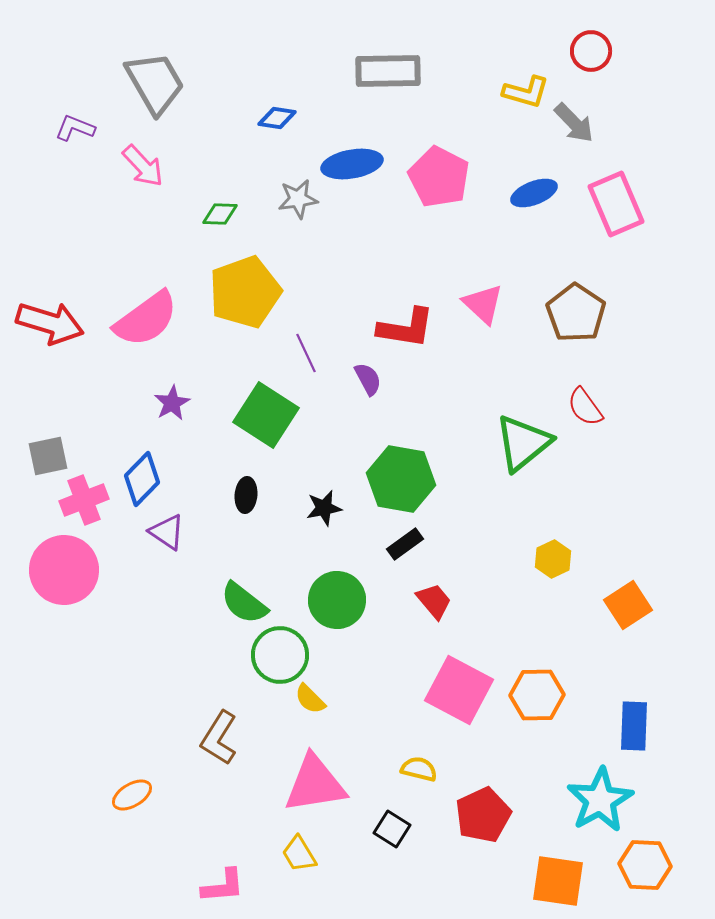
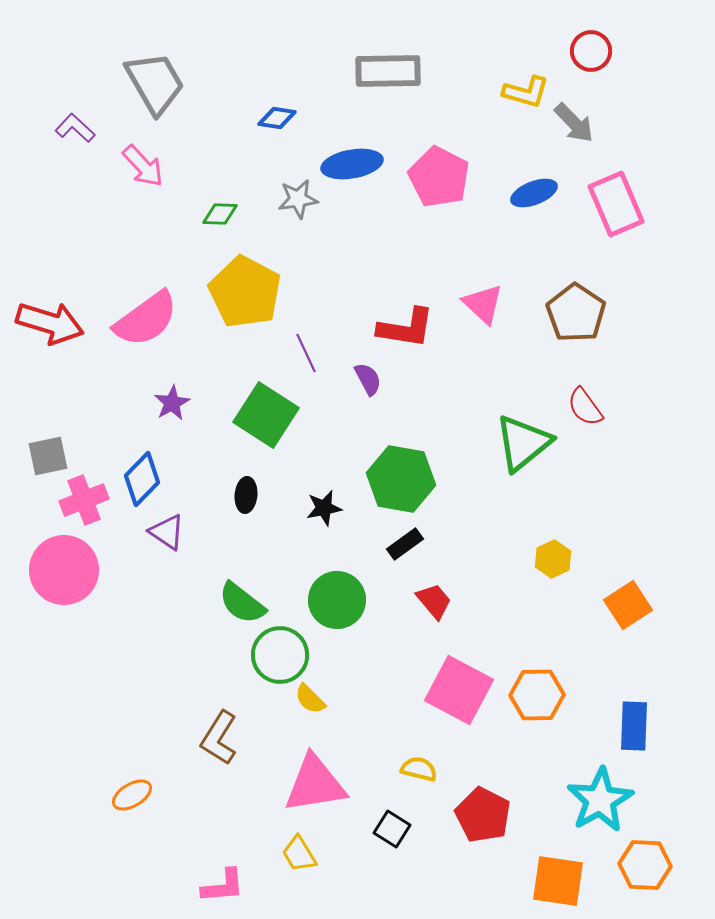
purple L-shape at (75, 128): rotated 21 degrees clockwise
yellow pentagon at (245, 292): rotated 24 degrees counterclockwise
green semicircle at (244, 603): moved 2 px left
red pentagon at (483, 815): rotated 20 degrees counterclockwise
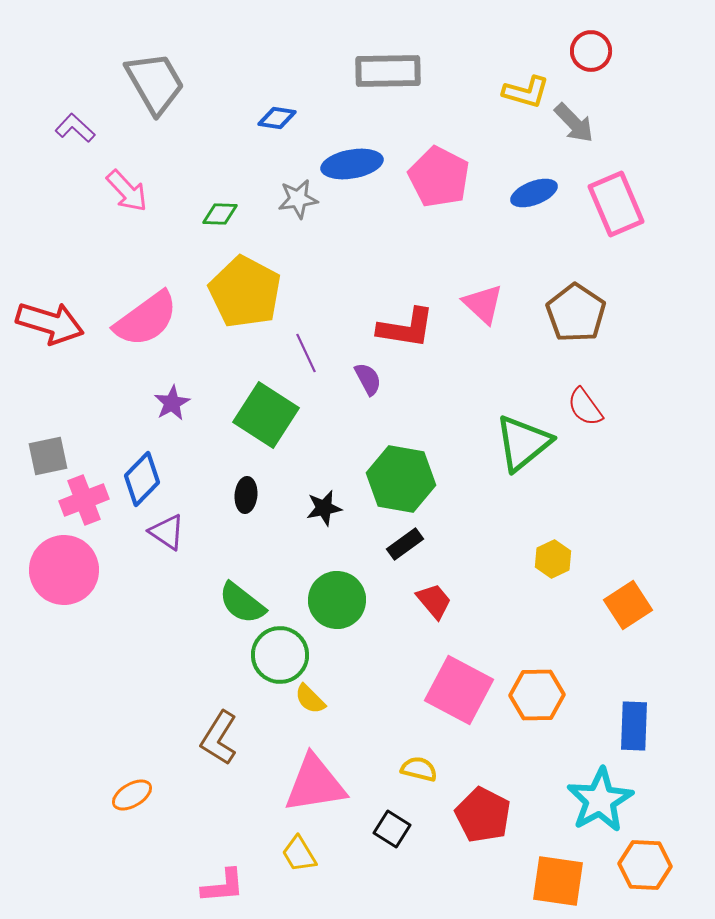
pink arrow at (143, 166): moved 16 px left, 25 px down
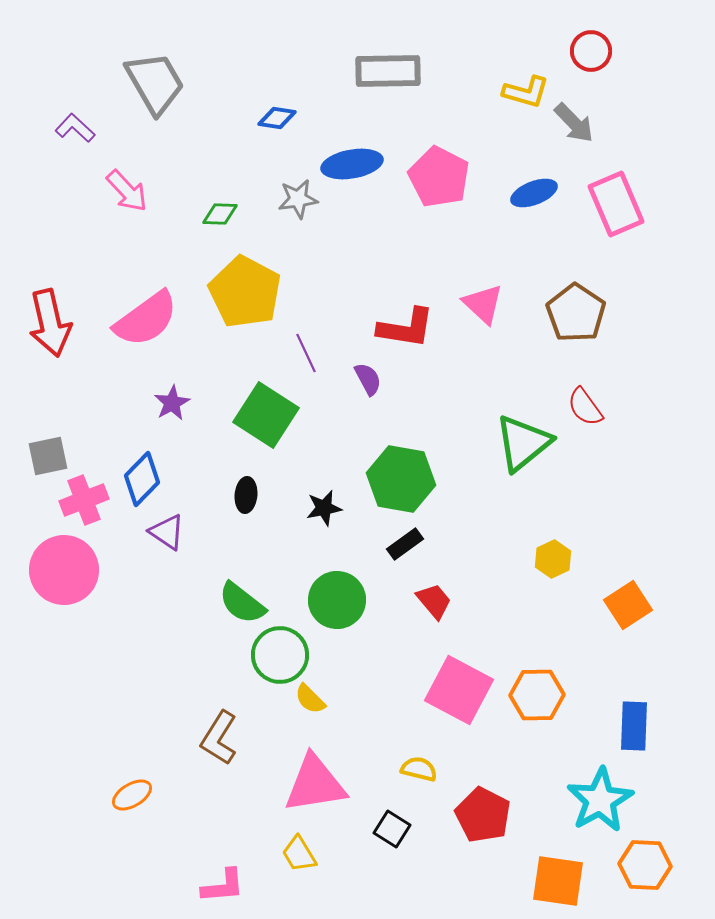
red arrow at (50, 323): rotated 60 degrees clockwise
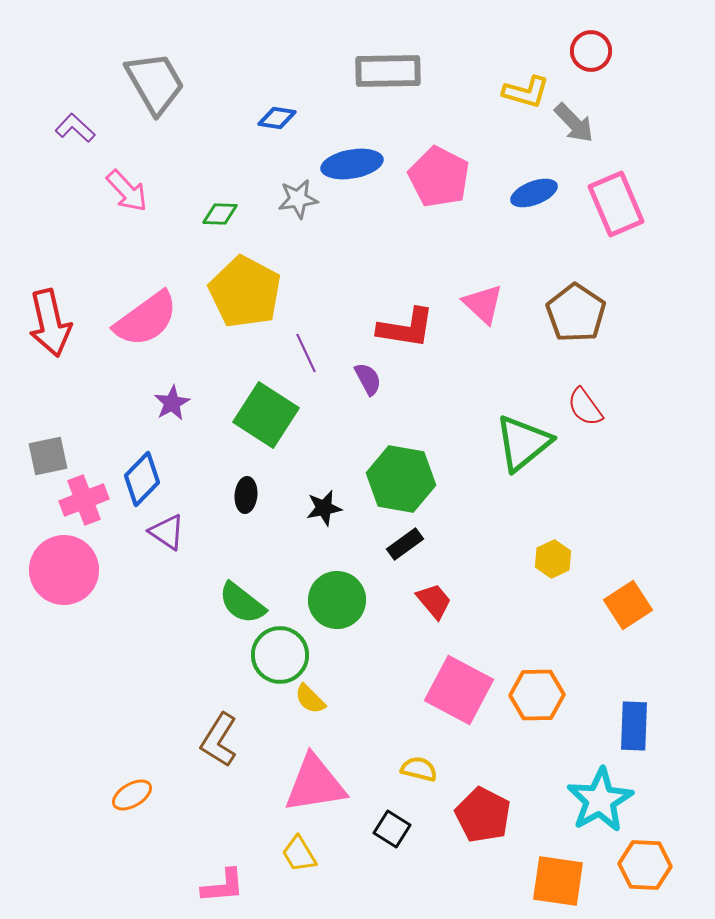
brown L-shape at (219, 738): moved 2 px down
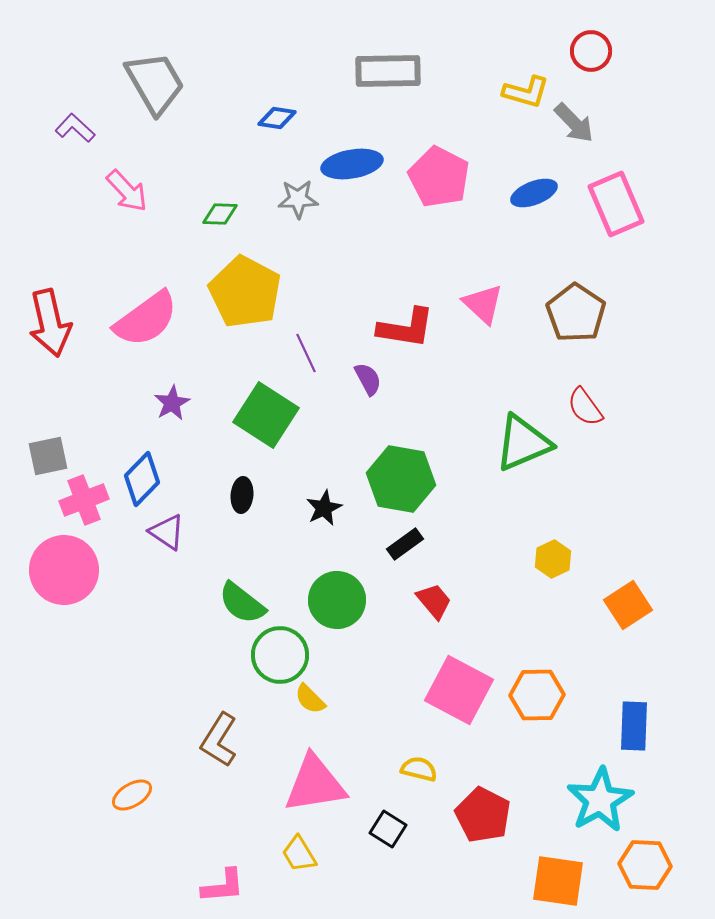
gray star at (298, 199): rotated 6 degrees clockwise
green triangle at (523, 443): rotated 16 degrees clockwise
black ellipse at (246, 495): moved 4 px left
black star at (324, 508): rotated 15 degrees counterclockwise
black square at (392, 829): moved 4 px left
